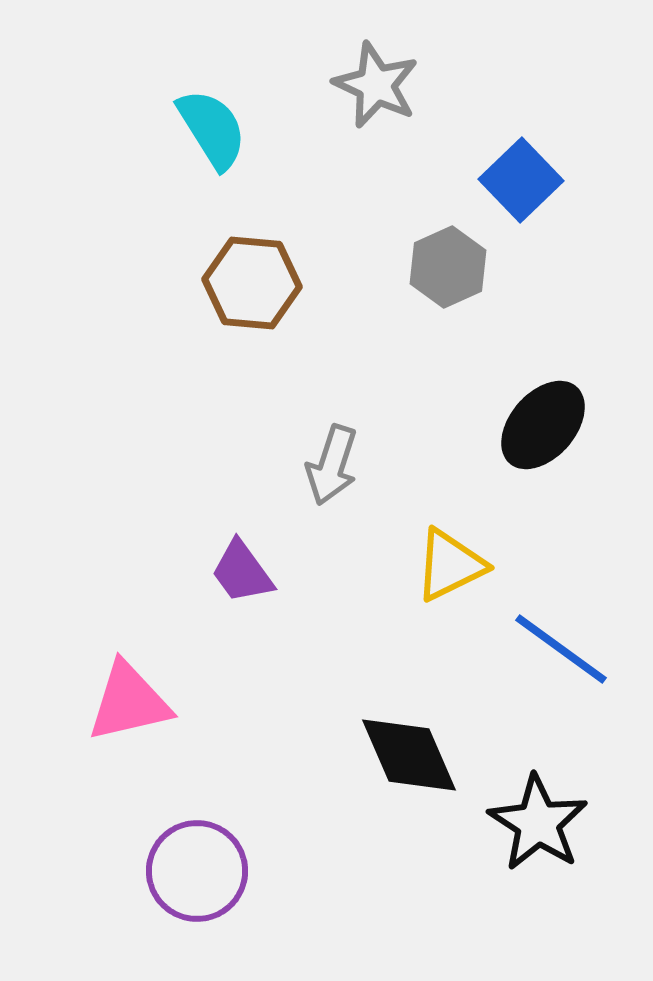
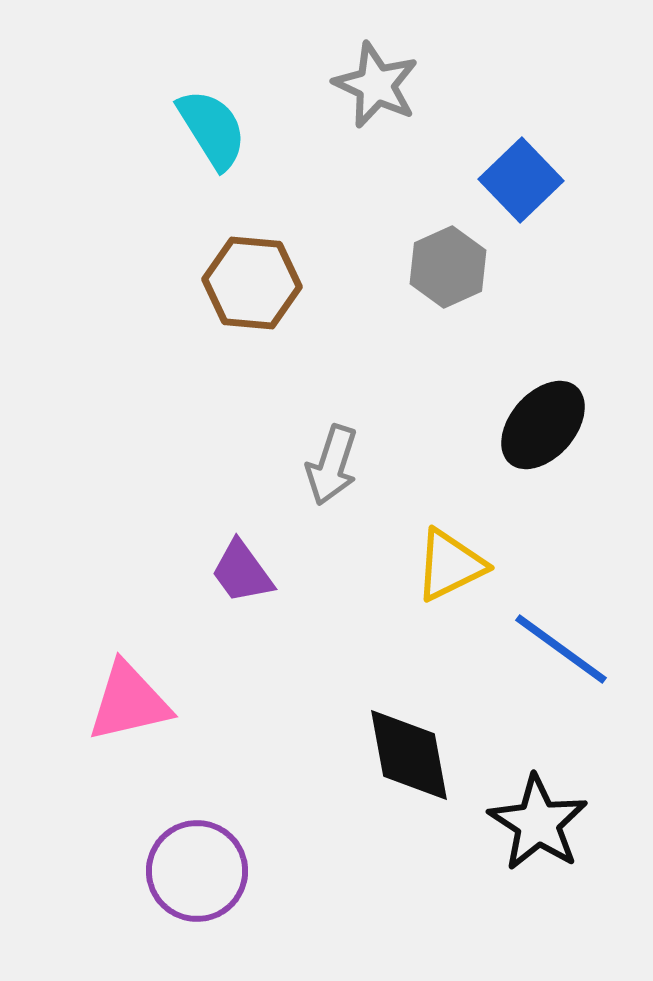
black diamond: rotated 13 degrees clockwise
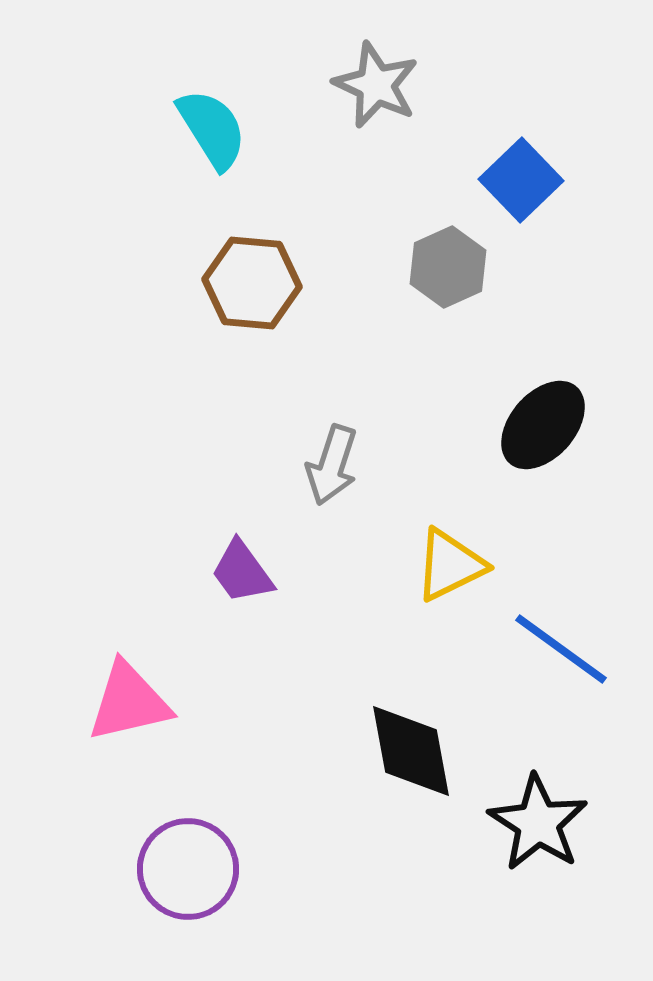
black diamond: moved 2 px right, 4 px up
purple circle: moved 9 px left, 2 px up
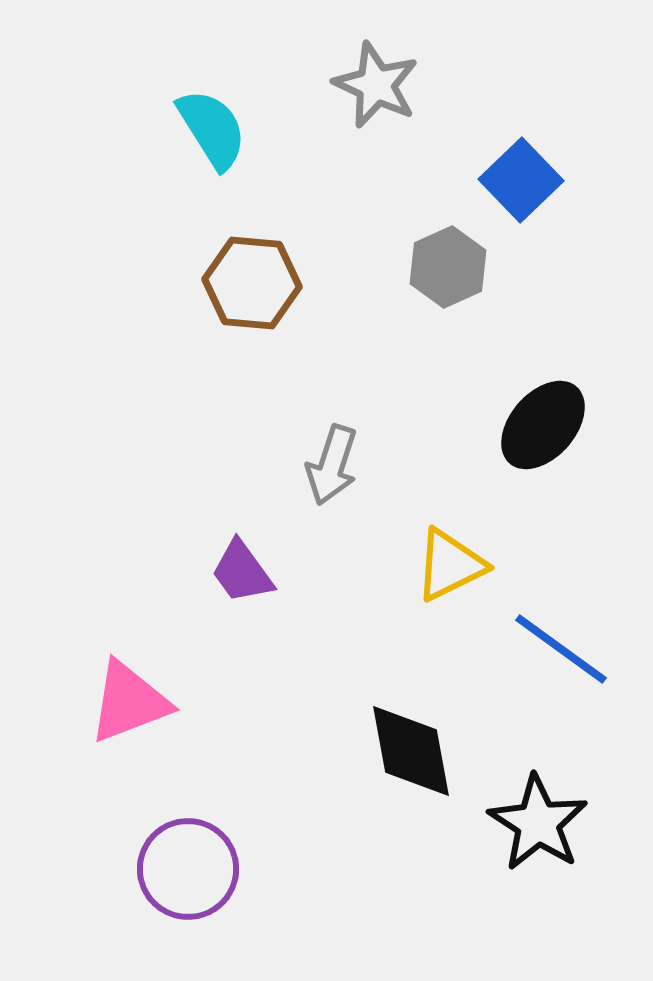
pink triangle: rotated 8 degrees counterclockwise
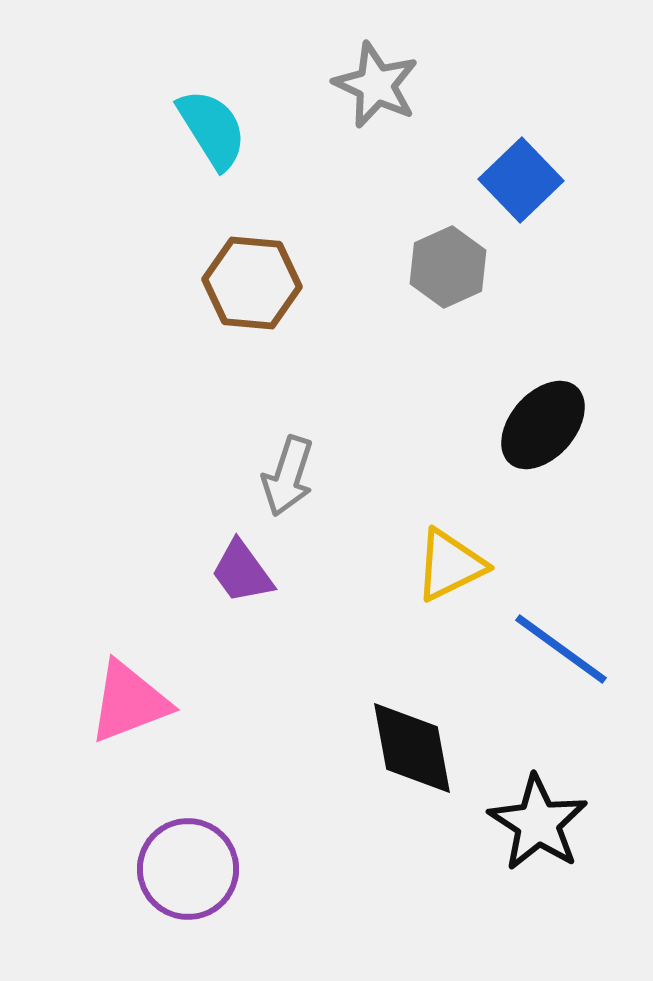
gray arrow: moved 44 px left, 11 px down
black diamond: moved 1 px right, 3 px up
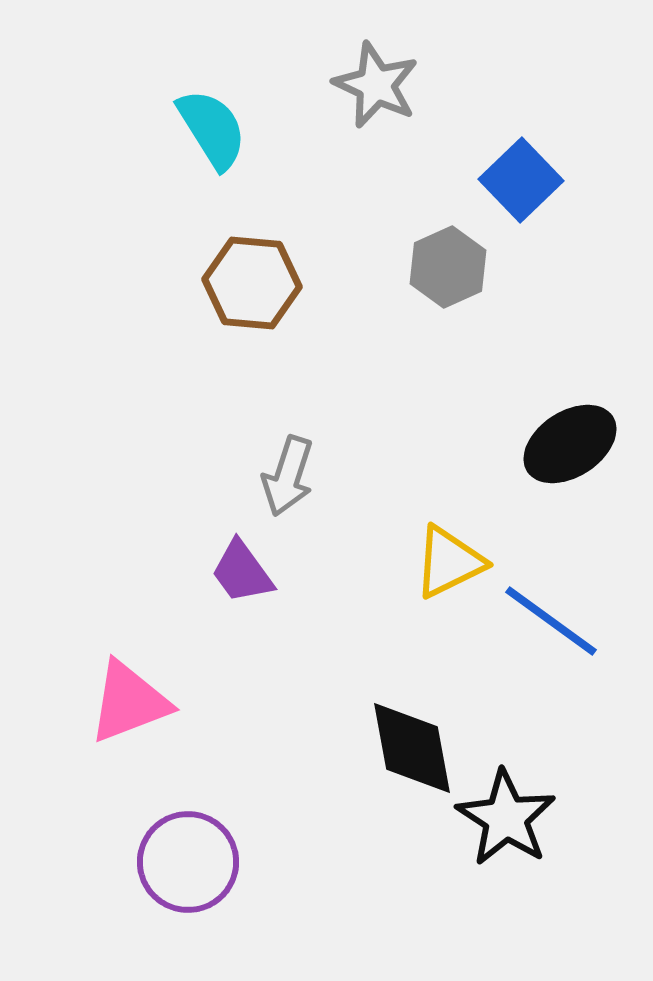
black ellipse: moved 27 px right, 19 px down; rotated 16 degrees clockwise
yellow triangle: moved 1 px left, 3 px up
blue line: moved 10 px left, 28 px up
black star: moved 32 px left, 5 px up
purple circle: moved 7 px up
